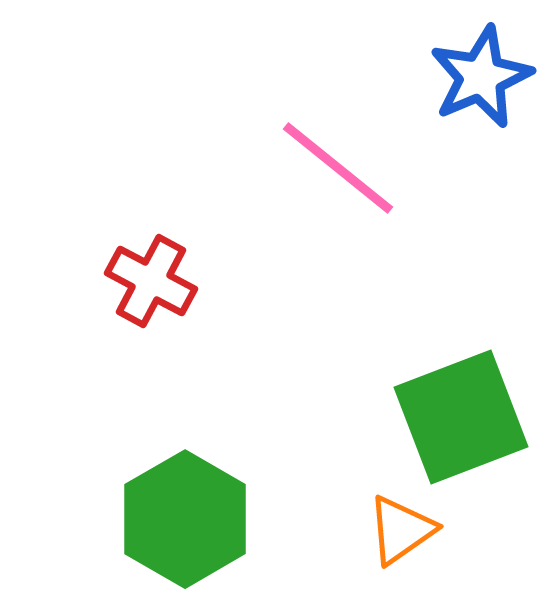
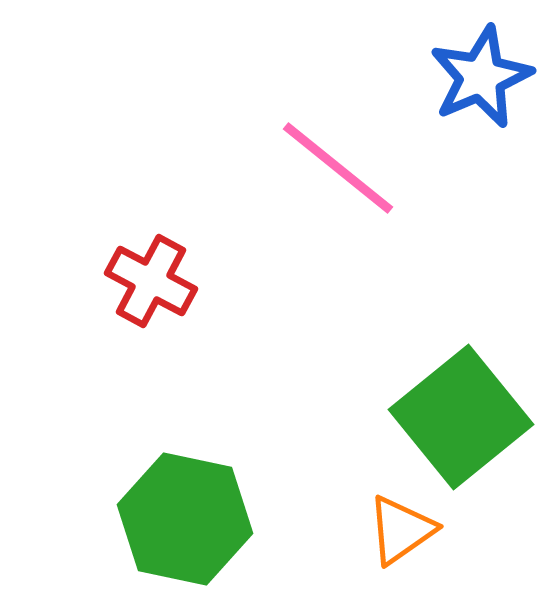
green square: rotated 18 degrees counterclockwise
green hexagon: rotated 18 degrees counterclockwise
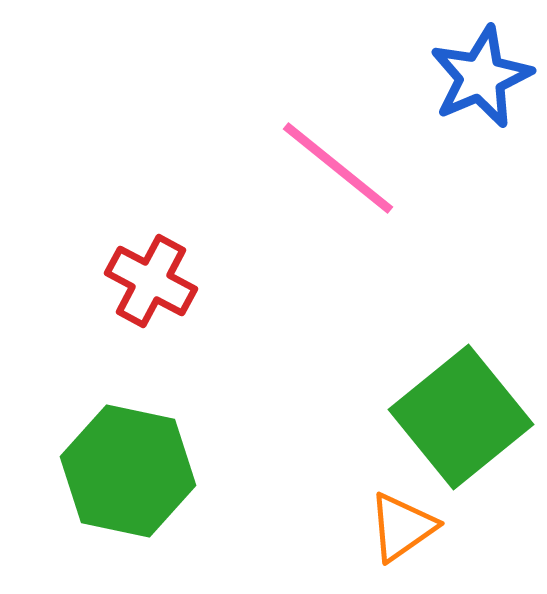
green hexagon: moved 57 px left, 48 px up
orange triangle: moved 1 px right, 3 px up
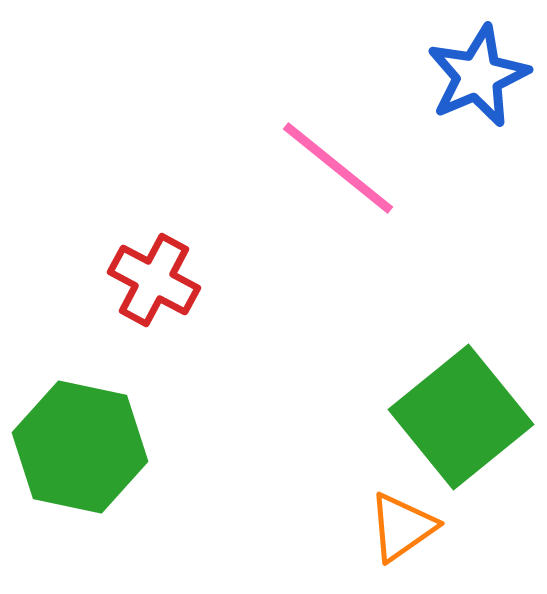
blue star: moved 3 px left, 1 px up
red cross: moved 3 px right, 1 px up
green hexagon: moved 48 px left, 24 px up
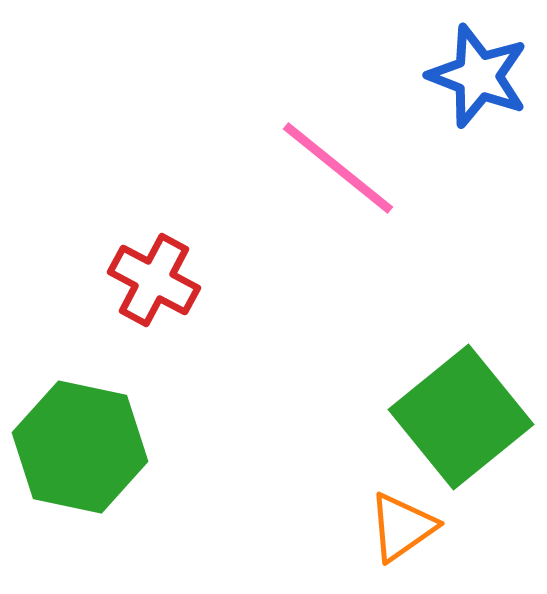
blue star: rotated 28 degrees counterclockwise
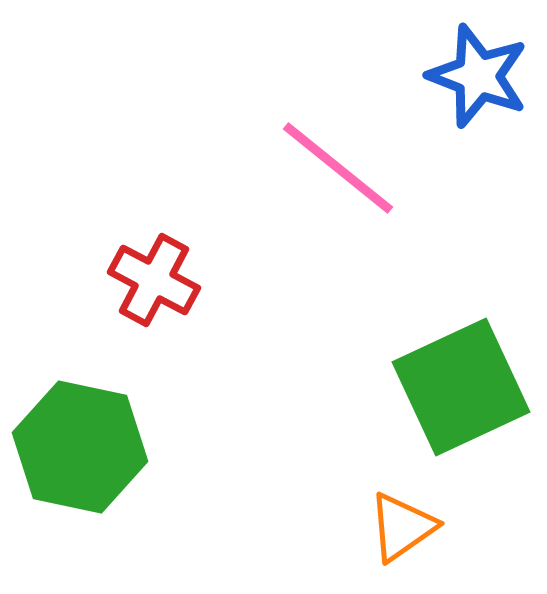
green square: moved 30 px up; rotated 14 degrees clockwise
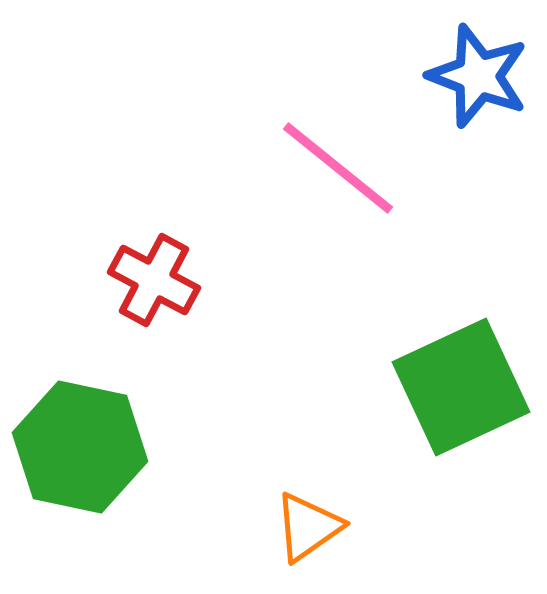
orange triangle: moved 94 px left
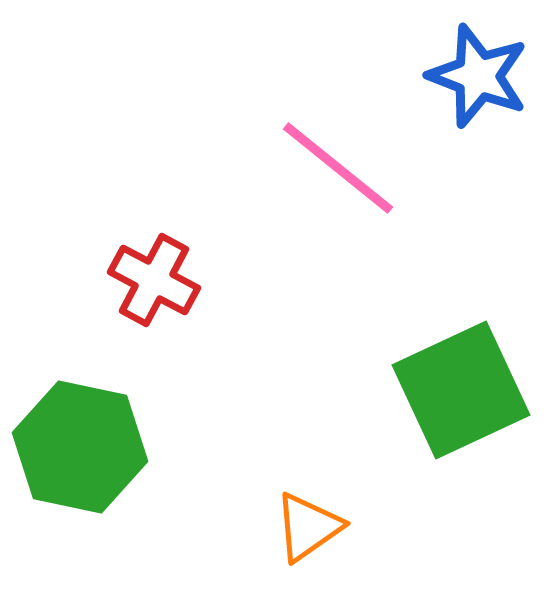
green square: moved 3 px down
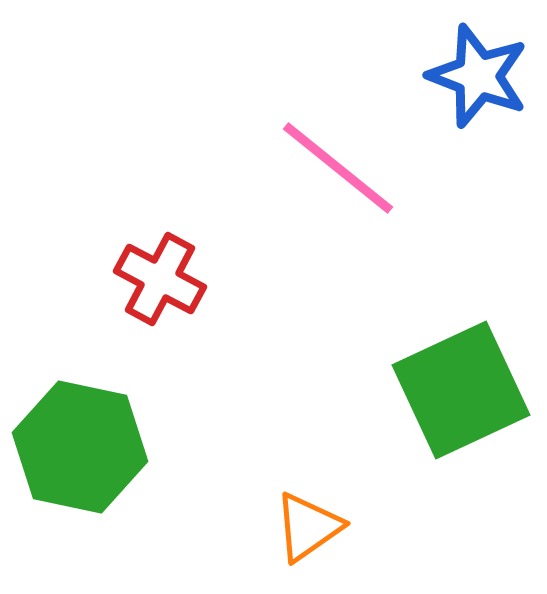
red cross: moved 6 px right, 1 px up
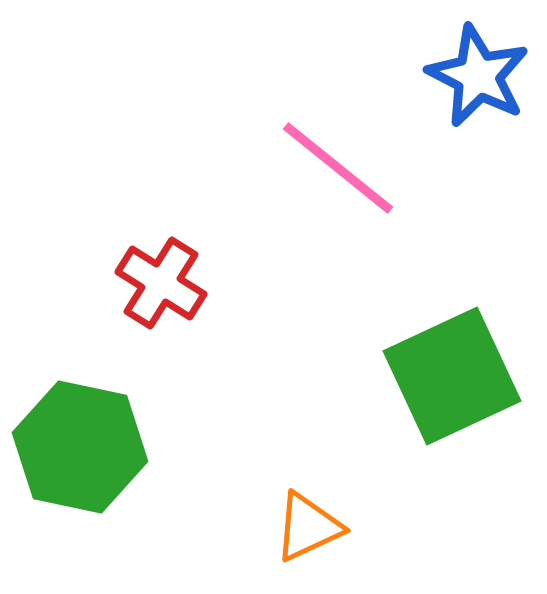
blue star: rotated 6 degrees clockwise
red cross: moved 1 px right, 4 px down; rotated 4 degrees clockwise
green square: moved 9 px left, 14 px up
orange triangle: rotated 10 degrees clockwise
